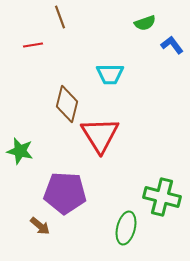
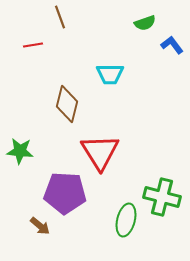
red triangle: moved 17 px down
green star: rotated 8 degrees counterclockwise
green ellipse: moved 8 px up
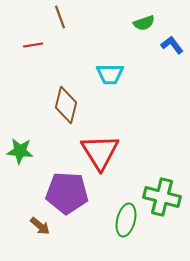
green semicircle: moved 1 px left
brown diamond: moved 1 px left, 1 px down
purple pentagon: moved 2 px right
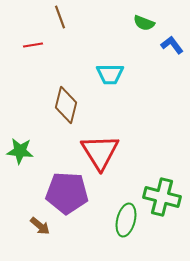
green semicircle: rotated 40 degrees clockwise
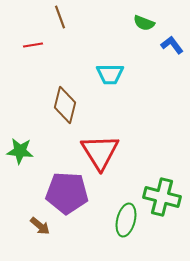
brown diamond: moved 1 px left
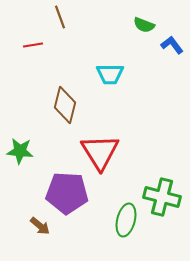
green semicircle: moved 2 px down
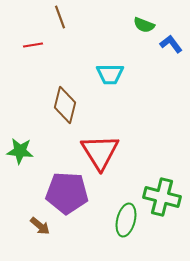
blue L-shape: moved 1 px left, 1 px up
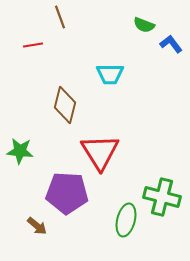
brown arrow: moved 3 px left
